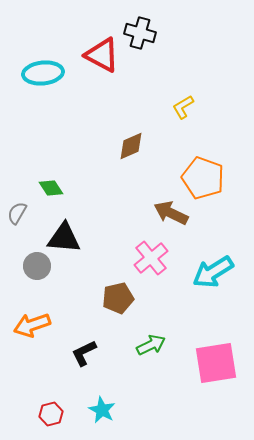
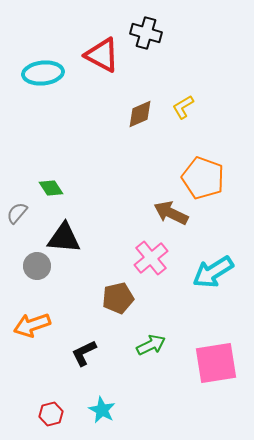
black cross: moved 6 px right
brown diamond: moved 9 px right, 32 px up
gray semicircle: rotated 10 degrees clockwise
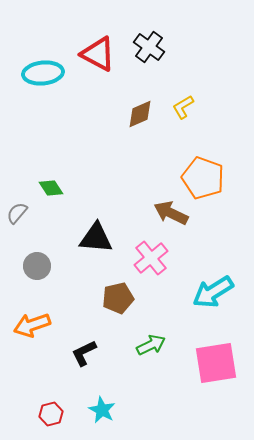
black cross: moved 3 px right, 14 px down; rotated 20 degrees clockwise
red triangle: moved 4 px left, 1 px up
black triangle: moved 32 px right
cyan arrow: moved 20 px down
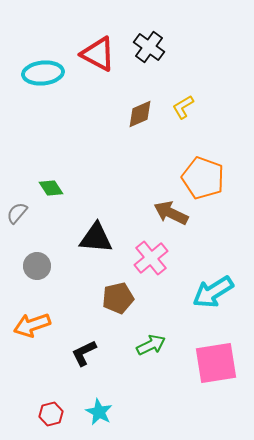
cyan star: moved 3 px left, 2 px down
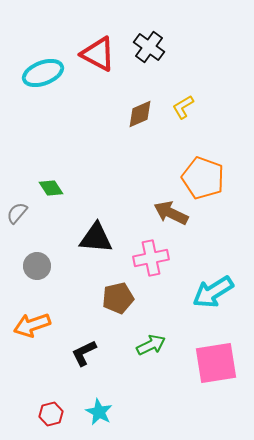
cyan ellipse: rotated 15 degrees counterclockwise
pink cross: rotated 28 degrees clockwise
